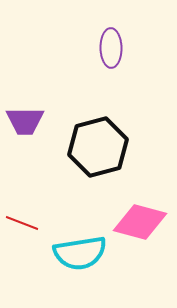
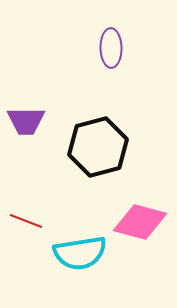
purple trapezoid: moved 1 px right
red line: moved 4 px right, 2 px up
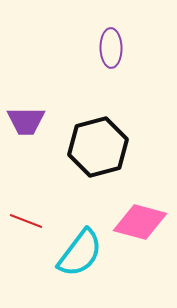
cyan semicircle: rotated 44 degrees counterclockwise
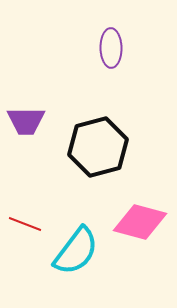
red line: moved 1 px left, 3 px down
cyan semicircle: moved 4 px left, 2 px up
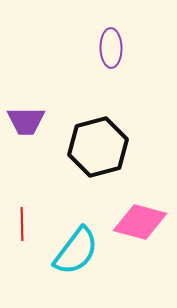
red line: moved 3 px left; rotated 68 degrees clockwise
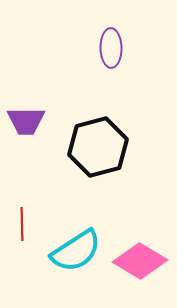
pink diamond: moved 39 px down; rotated 16 degrees clockwise
cyan semicircle: rotated 20 degrees clockwise
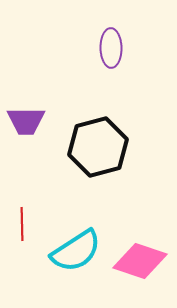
pink diamond: rotated 12 degrees counterclockwise
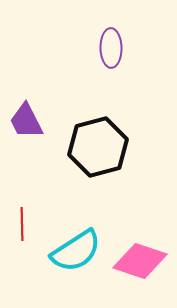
purple trapezoid: rotated 63 degrees clockwise
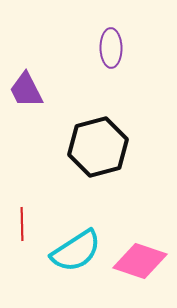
purple trapezoid: moved 31 px up
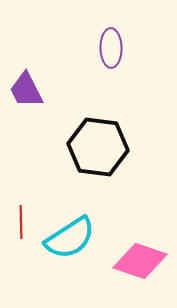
black hexagon: rotated 22 degrees clockwise
red line: moved 1 px left, 2 px up
cyan semicircle: moved 6 px left, 13 px up
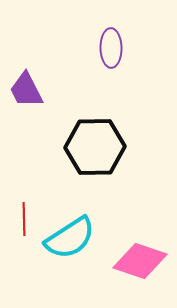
black hexagon: moved 3 px left; rotated 8 degrees counterclockwise
red line: moved 3 px right, 3 px up
